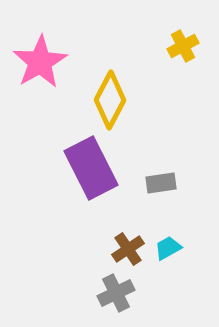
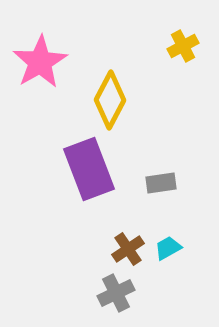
purple rectangle: moved 2 px left, 1 px down; rotated 6 degrees clockwise
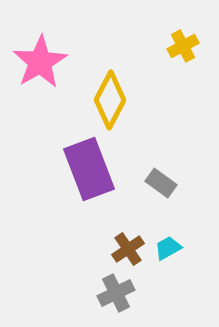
gray rectangle: rotated 44 degrees clockwise
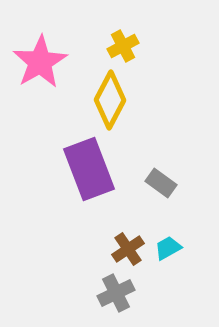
yellow cross: moved 60 px left
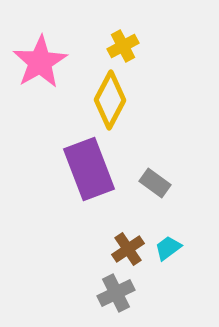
gray rectangle: moved 6 px left
cyan trapezoid: rotated 8 degrees counterclockwise
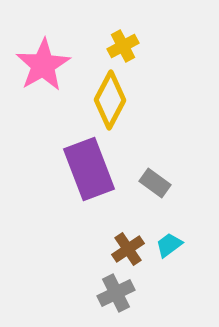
pink star: moved 3 px right, 3 px down
cyan trapezoid: moved 1 px right, 3 px up
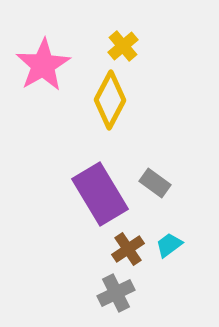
yellow cross: rotated 12 degrees counterclockwise
purple rectangle: moved 11 px right, 25 px down; rotated 10 degrees counterclockwise
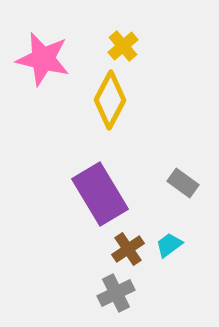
pink star: moved 6 px up; rotated 28 degrees counterclockwise
gray rectangle: moved 28 px right
